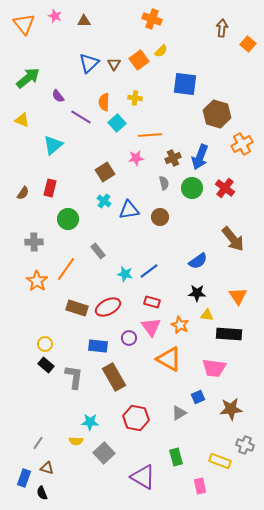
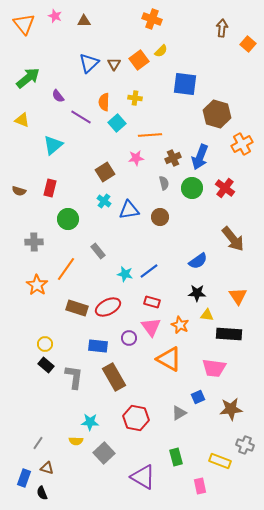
brown semicircle at (23, 193): moved 4 px left, 2 px up; rotated 72 degrees clockwise
orange star at (37, 281): moved 4 px down
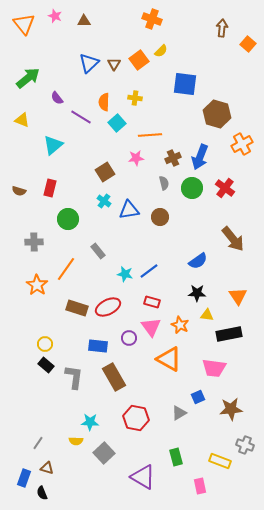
purple semicircle at (58, 96): moved 1 px left, 2 px down
black rectangle at (229, 334): rotated 15 degrees counterclockwise
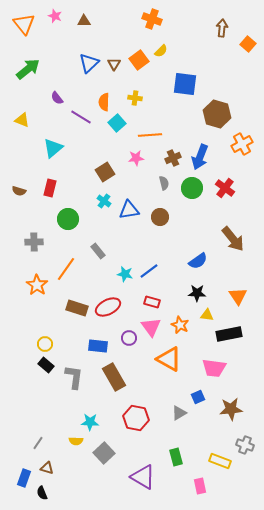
green arrow at (28, 78): moved 9 px up
cyan triangle at (53, 145): moved 3 px down
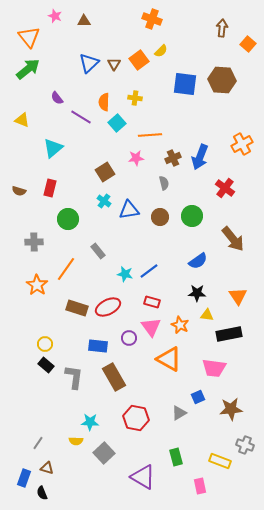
orange triangle at (24, 24): moved 5 px right, 13 px down
brown hexagon at (217, 114): moved 5 px right, 34 px up; rotated 12 degrees counterclockwise
green circle at (192, 188): moved 28 px down
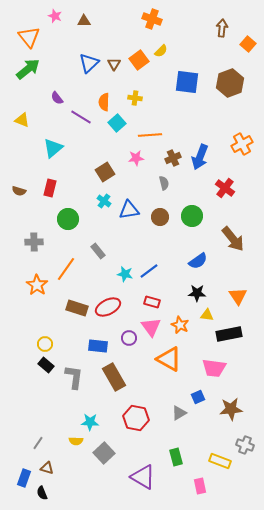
brown hexagon at (222, 80): moved 8 px right, 3 px down; rotated 24 degrees counterclockwise
blue square at (185, 84): moved 2 px right, 2 px up
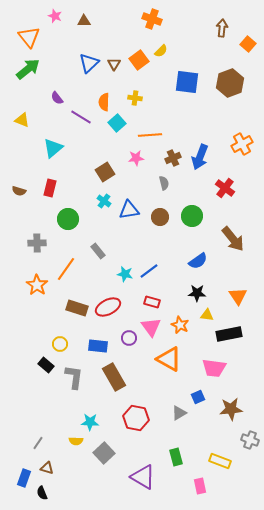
gray cross at (34, 242): moved 3 px right, 1 px down
yellow circle at (45, 344): moved 15 px right
gray cross at (245, 445): moved 5 px right, 5 px up
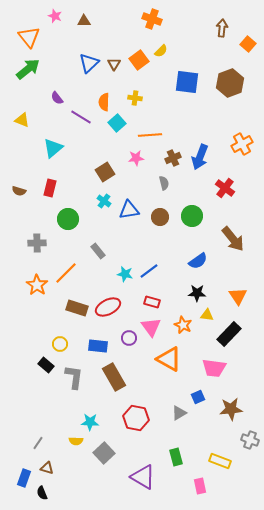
orange line at (66, 269): moved 4 px down; rotated 10 degrees clockwise
orange star at (180, 325): moved 3 px right
black rectangle at (229, 334): rotated 35 degrees counterclockwise
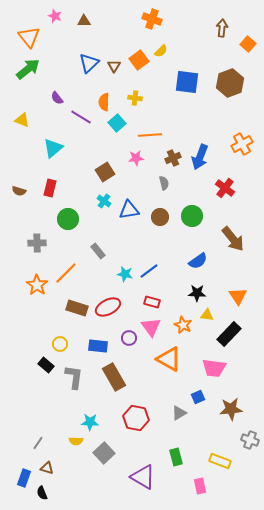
brown triangle at (114, 64): moved 2 px down
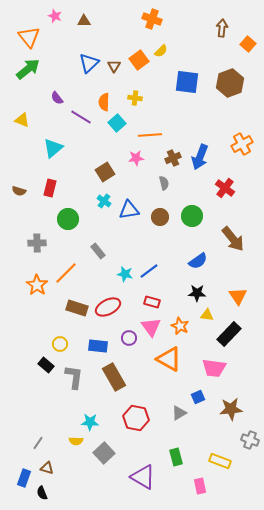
orange star at (183, 325): moved 3 px left, 1 px down
